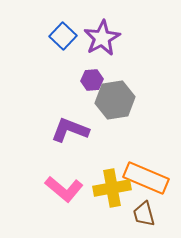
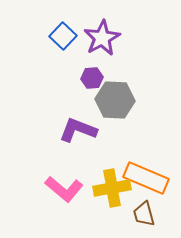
purple hexagon: moved 2 px up
gray hexagon: rotated 12 degrees clockwise
purple L-shape: moved 8 px right
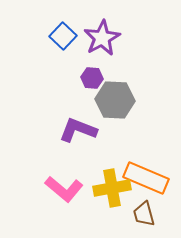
purple hexagon: rotated 10 degrees clockwise
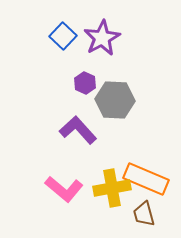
purple hexagon: moved 7 px left, 5 px down; rotated 20 degrees clockwise
purple L-shape: rotated 27 degrees clockwise
orange rectangle: moved 1 px down
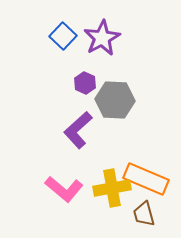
purple L-shape: rotated 90 degrees counterclockwise
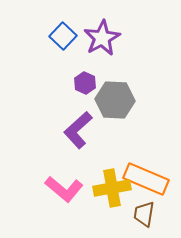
brown trapezoid: rotated 24 degrees clockwise
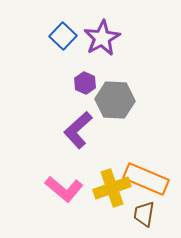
yellow cross: rotated 9 degrees counterclockwise
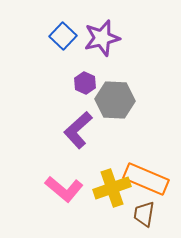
purple star: rotated 15 degrees clockwise
